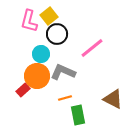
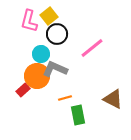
gray L-shape: moved 8 px left, 3 px up
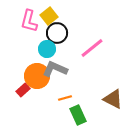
black circle: moved 1 px up
cyan circle: moved 6 px right, 5 px up
green rectangle: rotated 12 degrees counterclockwise
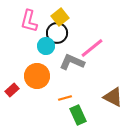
yellow square: moved 11 px right, 1 px down
cyan circle: moved 1 px left, 3 px up
gray L-shape: moved 17 px right, 7 px up
red rectangle: moved 11 px left
brown triangle: moved 2 px up
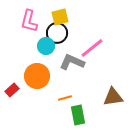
yellow square: rotated 24 degrees clockwise
brown triangle: rotated 35 degrees counterclockwise
green rectangle: rotated 12 degrees clockwise
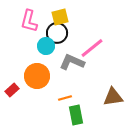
green rectangle: moved 2 px left
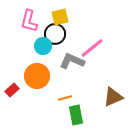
black circle: moved 2 px left, 1 px down
cyan circle: moved 3 px left
gray L-shape: moved 1 px up
brown triangle: rotated 15 degrees counterclockwise
